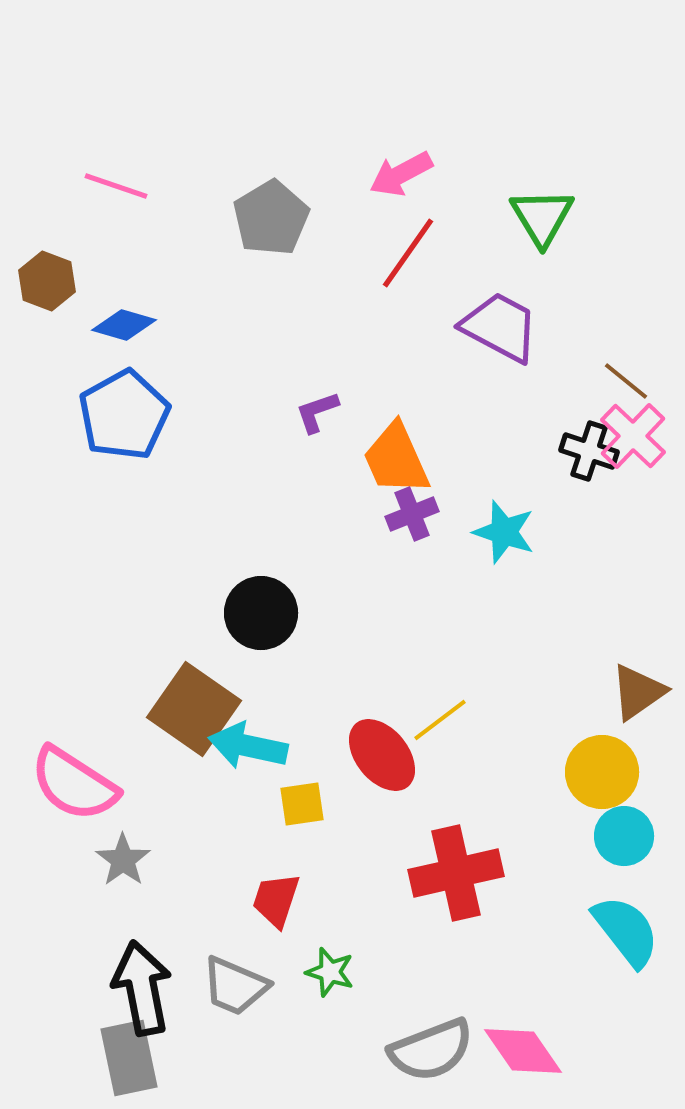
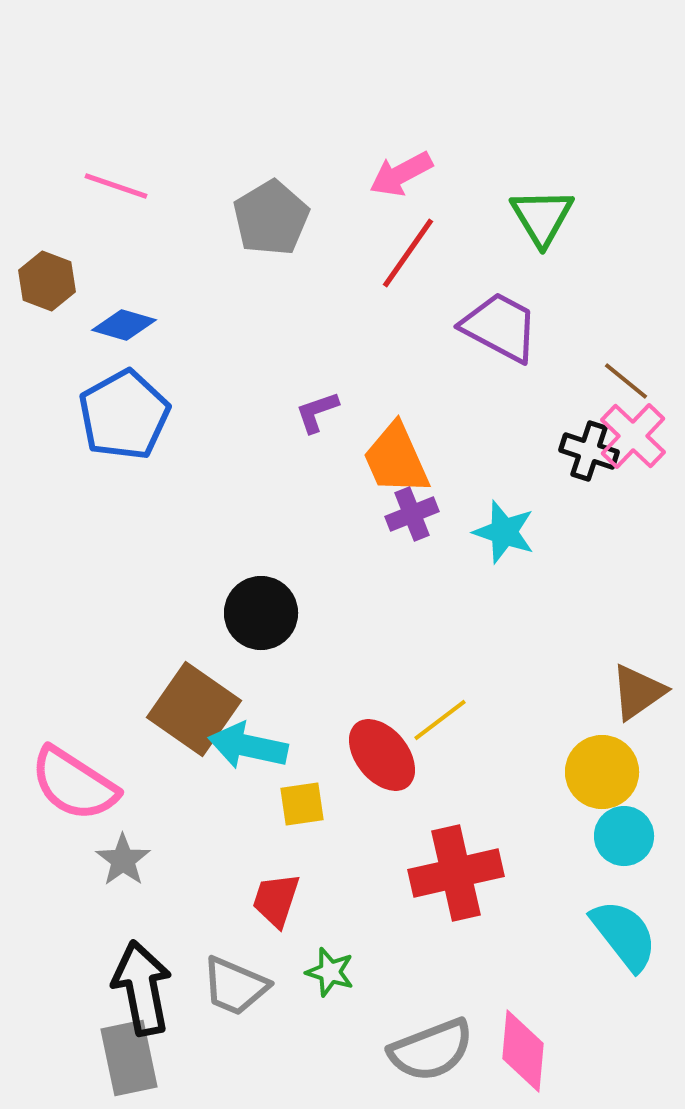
cyan semicircle: moved 2 px left, 4 px down
pink diamond: rotated 40 degrees clockwise
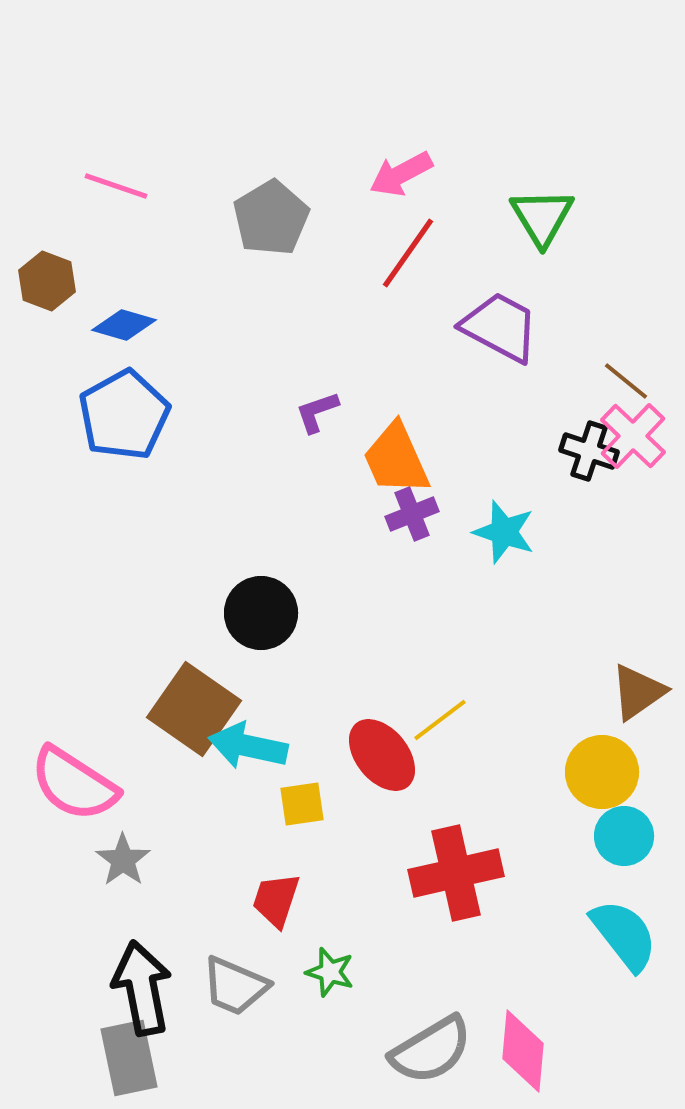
gray semicircle: rotated 10 degrees counterclockwise
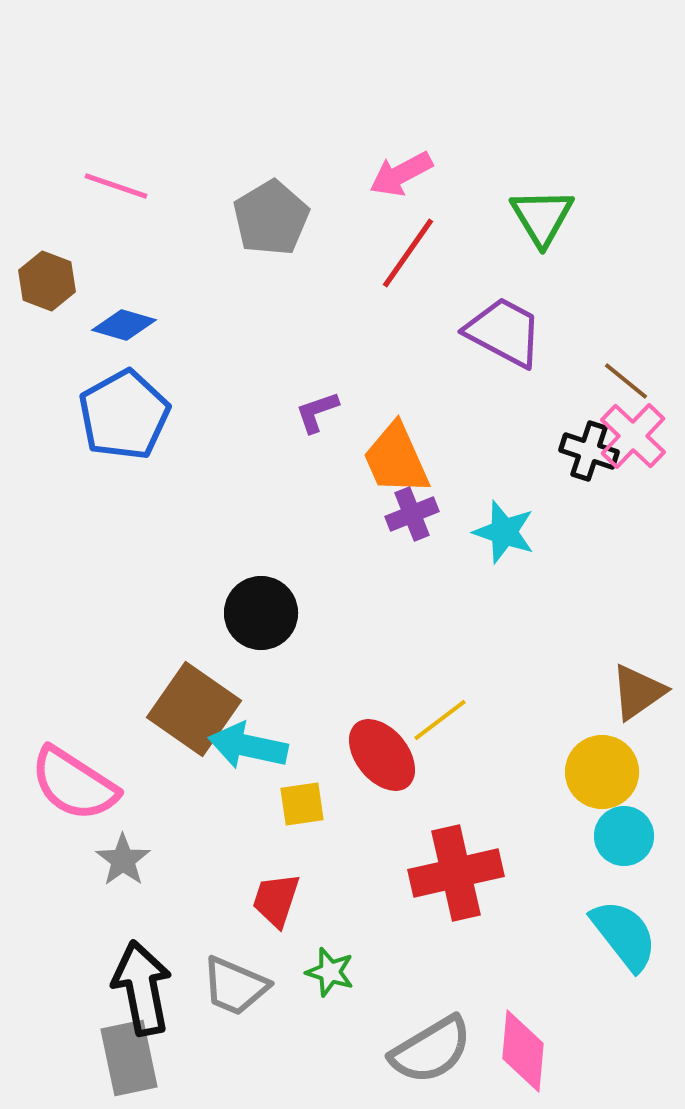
purple trapezoid: moved 4 px right, 5 px down
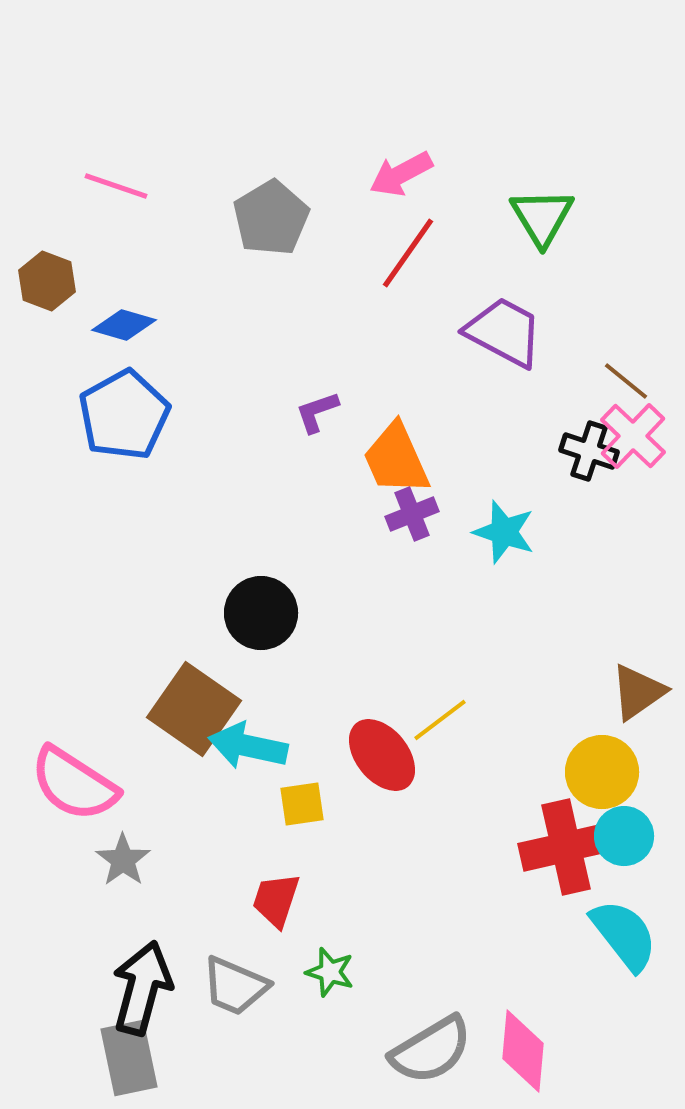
red cross: moved 110 px right, 26 px up
black arrow: rotated 26 degrees clockwise
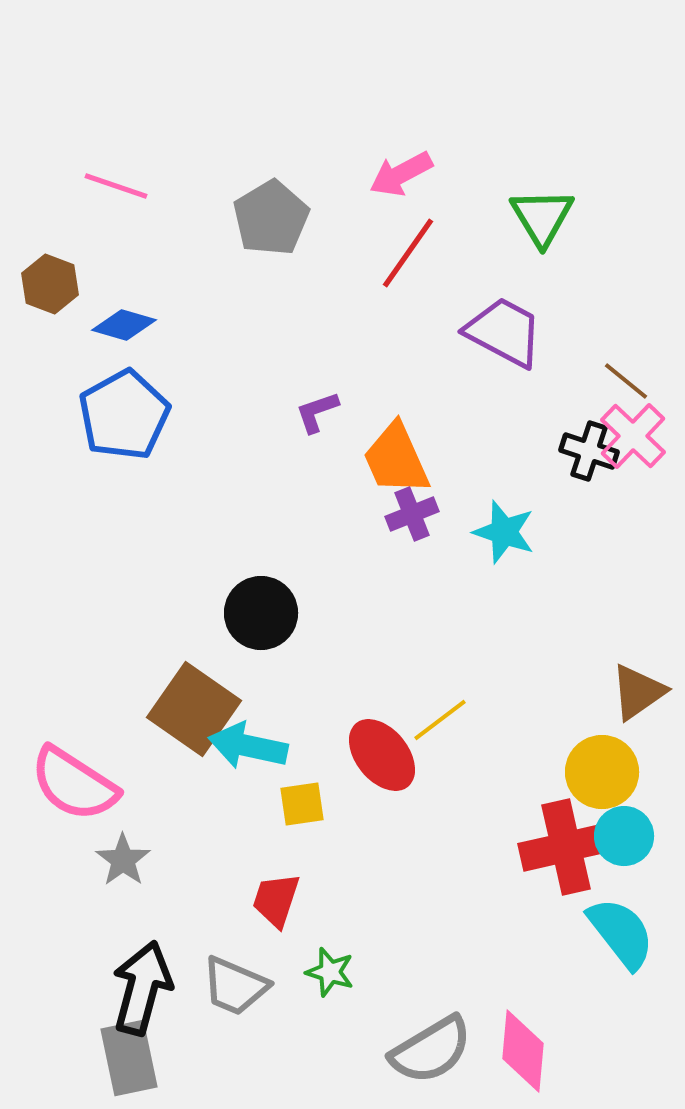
brown hexagon: moved 3 px right, 3 px down
cyan semicircle: moved 3 px left, 2 px up
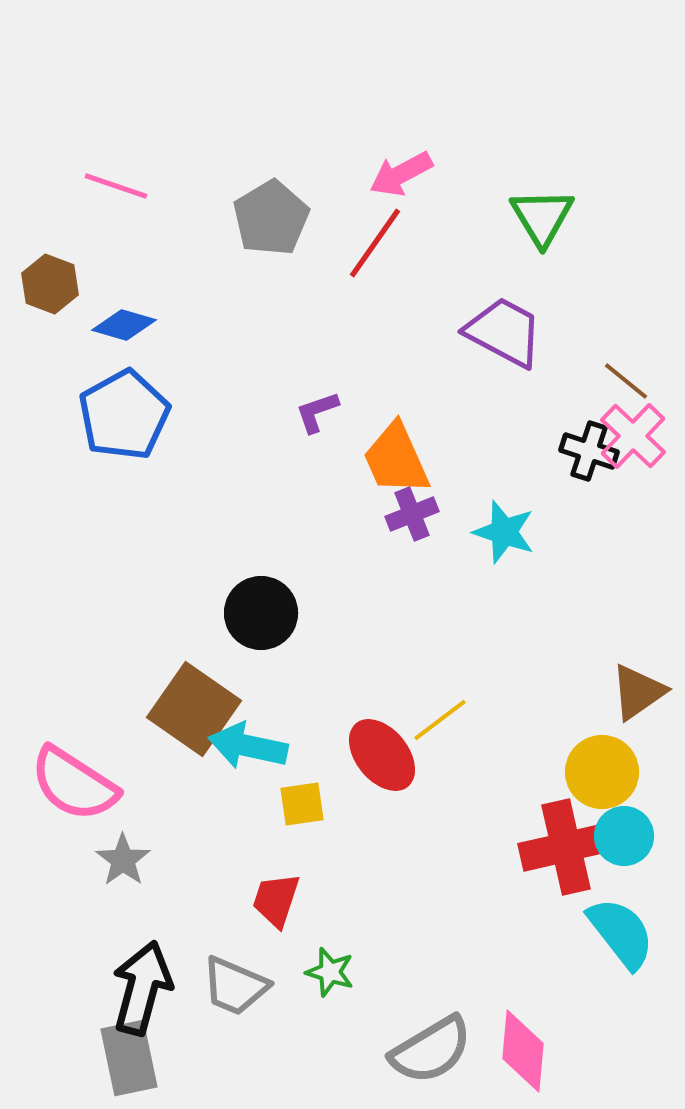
red line: moved 33 px left, 10 px up
